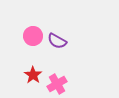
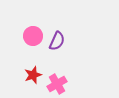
purple semicircle: rotated 96 degrees counterclockwise
red star: rotated 18 degrees clockwise
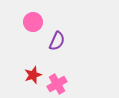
pink circle: moved 14 px up
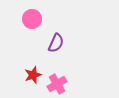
pink circle: moved 1 px left, 3 px up
purple semicircle: moved 1 px left, 2 px down
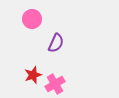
pink cross: moved 2 px left
